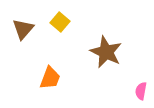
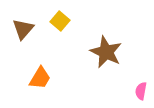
yellow square: moved 1 px up
orange trapezoid: moved 10 px left; rotated 10 degrees clockwise
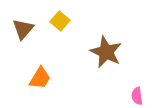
pink semicircle: moved 4 px left, 5 px down; rotated 18 degrees counterclockwise
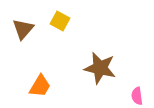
yellow square: rotated 12 degrees counterclockwise
brown star: moved 6 px left, 16 px down; rotated 12 degrees counterclockwise
orange trapezoid: moved 8 px down
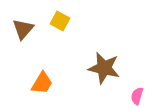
brown star: moved 4 px right
orange trapezoid: moved 2 px right, 3 px up
pink semicircle: rotated 24 degrees clockwise
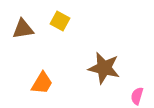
brown triangle: rotated 40 degrees clockwise
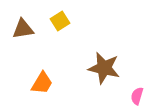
yellow square: rotated 30 degrees clockwise
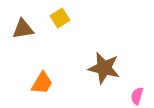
yellow square: moved 3 px up
